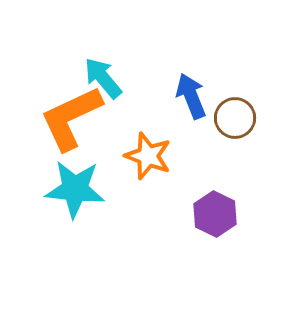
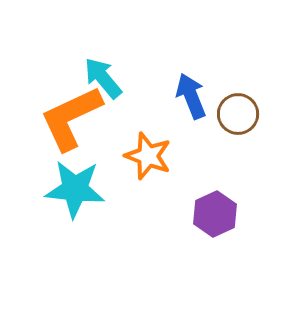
brown circle: moved 3 px right, 4 px up
purple hexagon: rotated 9 degrees clockwise
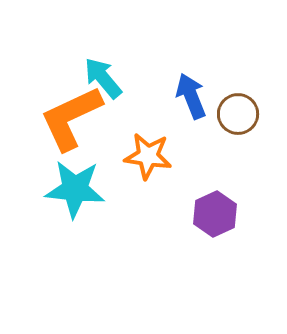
orange star: rotated 12 degrees counterclockwise
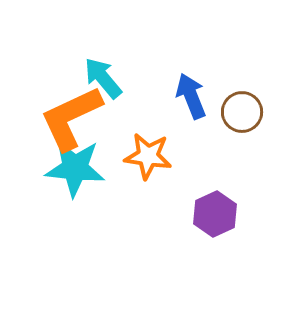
brown circle: moved 4 px right, 2 px up
cyan star: moved 21 px up
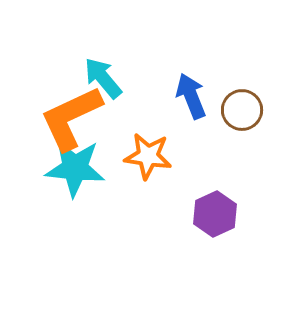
brown circle: moved 2 px up
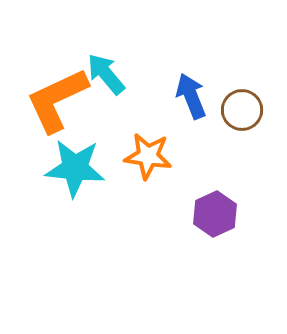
cyan arrow: moved 3 px right, 4 px up
orange L-shape: moved 14 px left, 18 px up
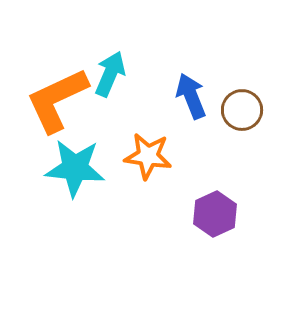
cyan arrow: moved 4 px right; rotated 63 degrees clockwise
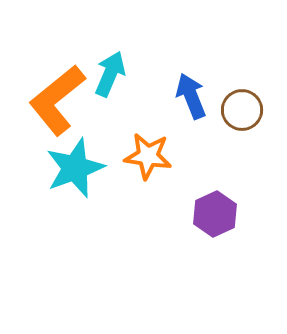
orange L-shape: rotated 14 degrees counterclockwise
cyan star: rotated 26 degrees counterclockwise
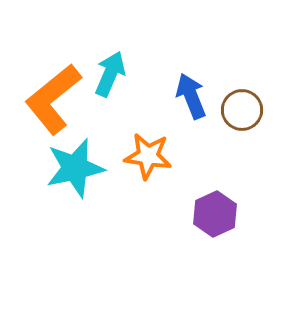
orange L-shape: moved 4 px left, 1 px up
cyan star: rotated 8 degrees clockwise
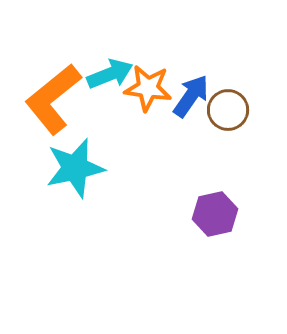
cyan arrow: rotated 45 degrees clockwise
blue arrow: rotated 57 degrees clockwise
brown circle: moved 14 px left
orange star: moved 68 px up
purple hexagon: rotated 12 degrees clockwise
